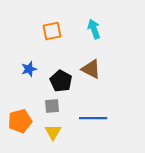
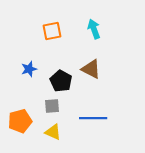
yellow triangle: rotated 36 degrees counterclockwise
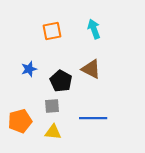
yellow triangle: rotated 18 degrees counterclockwise
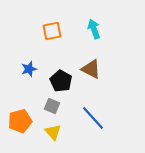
gray square: rotated 28 degrees clockwise
blue line: rotated 48 degrees clockwise
yellow triangle: rotated 42 degrees clockwise
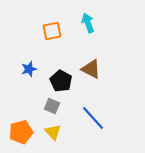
cyan arrow: moved 6 px left, 6 px up
orange pentagon: moved 1 px right, 11 px down
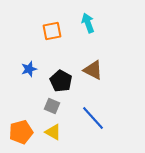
brown triangle: moved 2 px right, 1 px down
yellow triangle: rotated 18 degrees counterclockwise
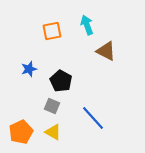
cyan arrow: moved 1 px left, 2 px down
brown triangle: moved 13 px right, 19 px up
orange pentagon: rotated 10 degrees counterclockwise
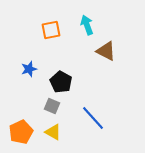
orange square: moved 1 px left, 1 px up
black pentagon: moved 1 px down
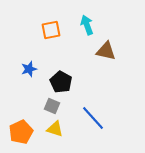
brown triangle: rotated 15 degrees counterclockwise
yellow triangle: moved 2 px right, 3 px up; rotated 12 degrees counterclockwise
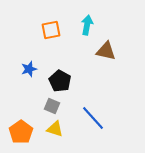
cyan arrow: rotated 30 degrees clockwise
black pentagon: moved 1 px left, 1 px up
orange pentagon: rotated 10 degrees counterclockwise
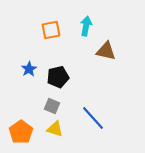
cyan arrow: moved 1 px left, 1 px down
blue star: rotated 14 degrees counterclockwise
black pentagon: moved 2 px left, 4 px up; rotated 30 degrees clockwise
